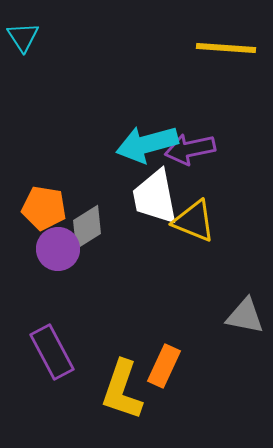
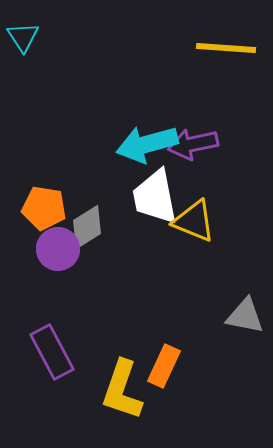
purple arrow: moved 3 px right, 5 px up
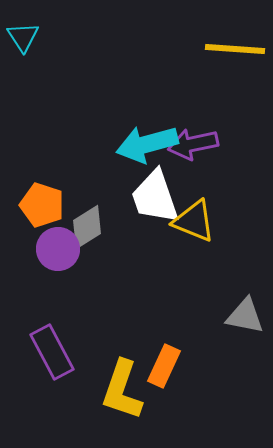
yellow line: moved 9 px right, 1 px down
white trapezoid: rotated 8 degrees counterclockwise
orange pentagon: moved 2 px left, 3 px up; rotated 9 degrees clockwise
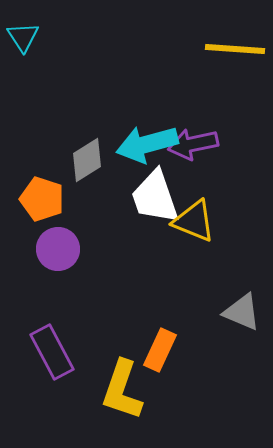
orange pentagon: moved 6 px up
gray diamond: moved 67 px up
gray triangle: moved 3 px left, 4 px up; rotated 12 degrees clockwise
orange rectangle: moved 4 px left, 16 px up
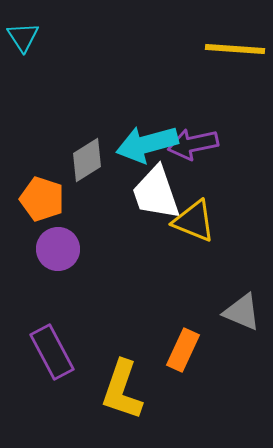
white trapezoid: moved 1 px right, 4 px up
orange rectangle: moved 23 px right
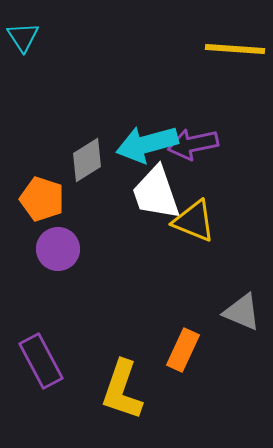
purple rectangle: moved 11 px left, 9 px down
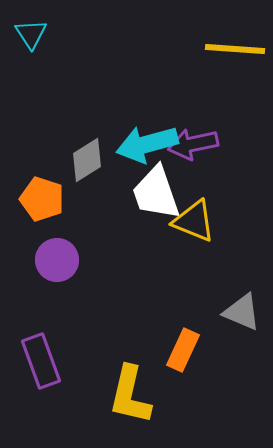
cyan triangle: moved 8 px right, 3 px up
purple circle: moved 1 px left, 11 px down
purple rectangle: rotated 8 degrees clockwise
yellow L-shape: moved 8 px right, 5 px down; rotated 6 degrees counterclockwise
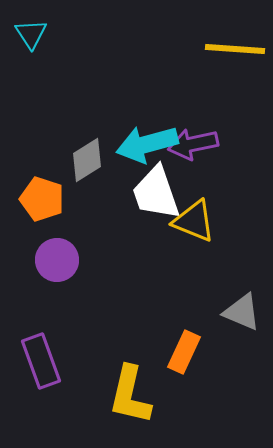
orange rectangle: moved 1 px right, 2 px down
